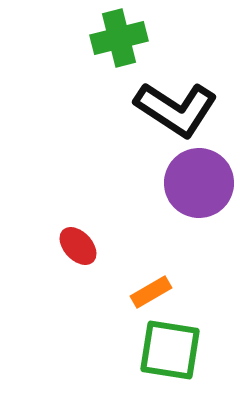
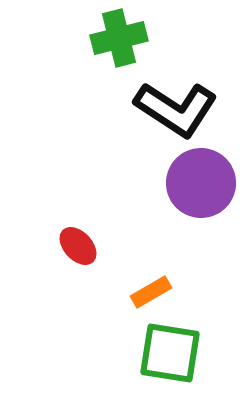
purple circle: moved 2 px right
green square: moved 3 px down
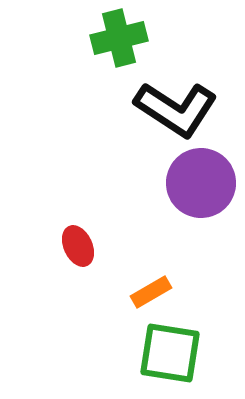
red ellipse: rotated 18 degrees clockwise
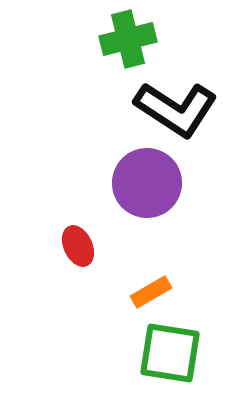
green cross: moved 9 px right, 1 px down
purple circle: moved 54 px left
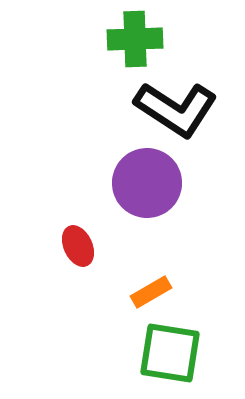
green cross: moved 7 px right; rotated 12 degrees clockwise
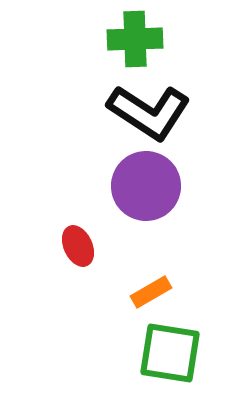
black L-shape: moved 27 px left, 3 px down
purple circle: moved 1 px left, 3 px down
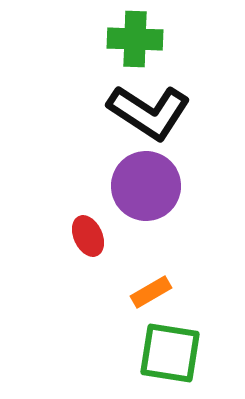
green cross: rotated 4 degrees clockwise
red ellipse: moved 10 px right, 10 px up
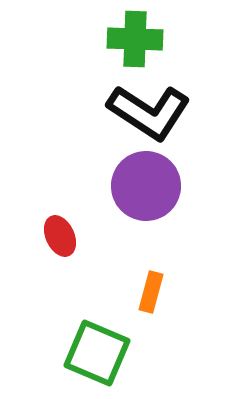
red ellipse: moved 28 px left
orange rectangle: rotated 45 degrees counterclockwise
green square: moved 73 px left; rotated 14 degrees clockwise
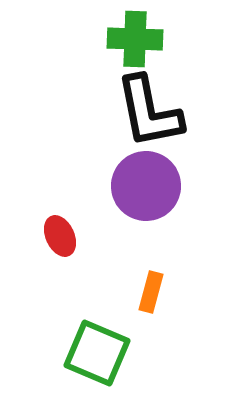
black L-shape: rotated 46 degrees clockwise
